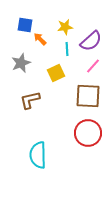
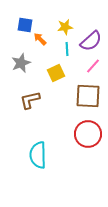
red circle: moved 1 px down
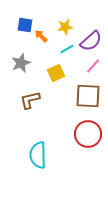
orange arrow: moved 1 px right, 3 px up
cyan line: rotated 64 degrees clockwise
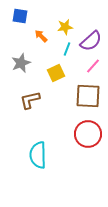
blue square: moved 5 px left, 9 px up
cyan line: rotated 40 degrees counterclockwise
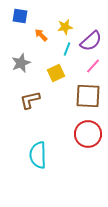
orange arrow: moved 1 px up
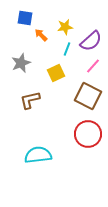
blue square: moved 5 px right, 2 px down
brown square: rotated 24 degrees clockwise
cyan semicircle: rotated 84 degrees clockwise
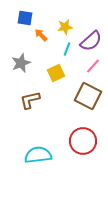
red circle: moved 5 px left, 7 px down
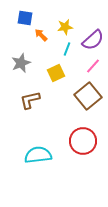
purple semicircle: moved 2 px right, 1 px up
brown square: rotated 24 degrees clockwise
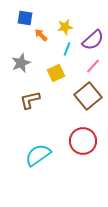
cyan semicircle: rotated 28 degrees counterclockwise
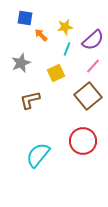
cyan semicircle: rotated 16 degrees counterclockwise
